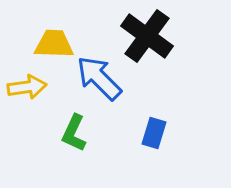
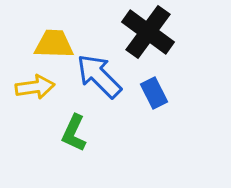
black cross: moved 1 px right, 4 px up
blue arrow: moved 2 px up
yellow arrow: moved 8 px right
blue rectangle: moved 40 px up; rotated 44 degrees counterclockwise
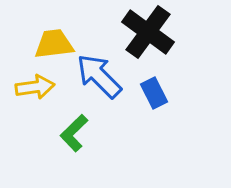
yellow trapezoid: rotated 9 degrees counterclockwise
green L-shape: rotated 21 degrees clockwise
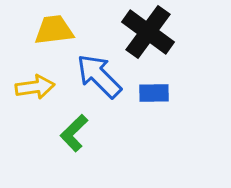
yellow trapezoid: moved 14 px up
blue rectangle: rotated 64 degrees counterclockwise
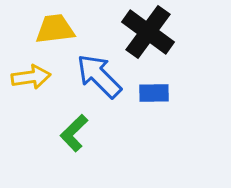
yellow trapezoid: moved 1 px right, 1 px up
yellow arrow: moved 4 px left, 10 px up
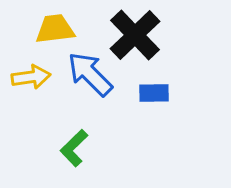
black cross: moved 13 px left, 3 px down; rotated 10 degrees clockwise
blue arrow: moved 9 px left, 2 px up
green L-shape: moved 15 px down
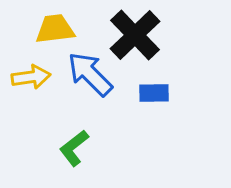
green L-shape: rotated 6 degrees clockwise
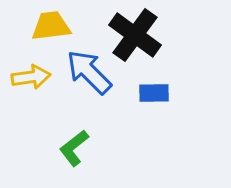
yellow trapezoid: moved 4 px left, 3 px up
black cross: rotated 10 degrees counterclockwise
blue arrow: moved 1 px left, 2 px up
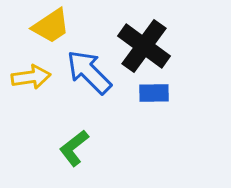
yellow trapezoid: rotated 153 degrees clockwise
black cross: moved 9 px right, 11 px down
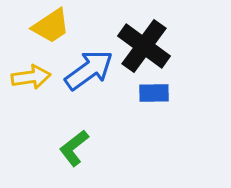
blue arrow: moved 2 px up; rotated 99 degrees clockwise
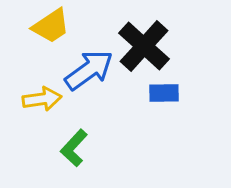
black cross: rotated 6 degrees clockwise
yellow arrow: moved 11 px right, 22 px down
blue rectangle: moved 10 px right
green L-shape: rotated 9 degrees counterclockwise
